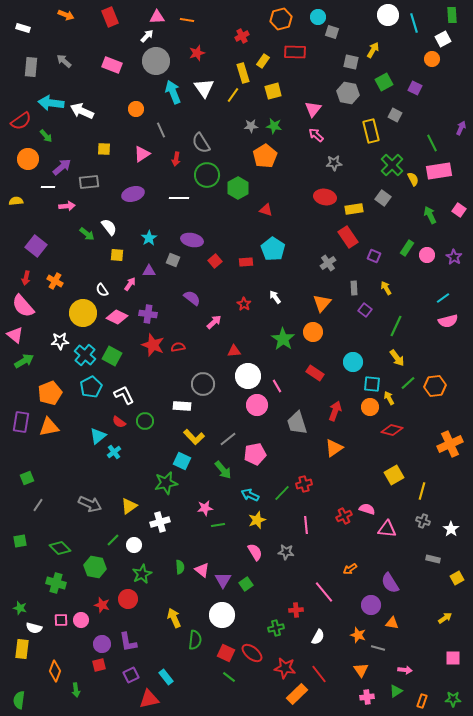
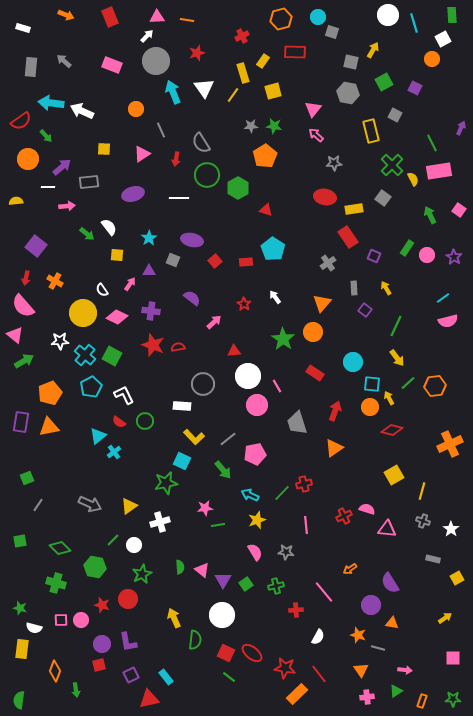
purple cross at (148, 314): moved 3 px right, 3 px up
green cross at (276, 628): moved 42 px up
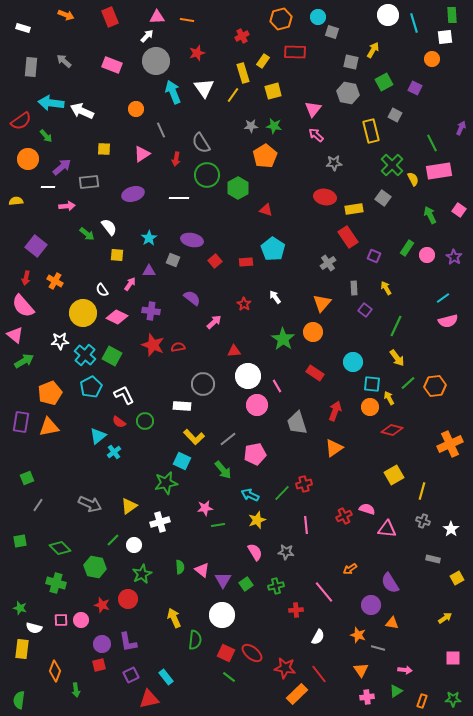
white square at (443, 39): moved 2 px right, 2 px up; rotated 21 degrees clockwise
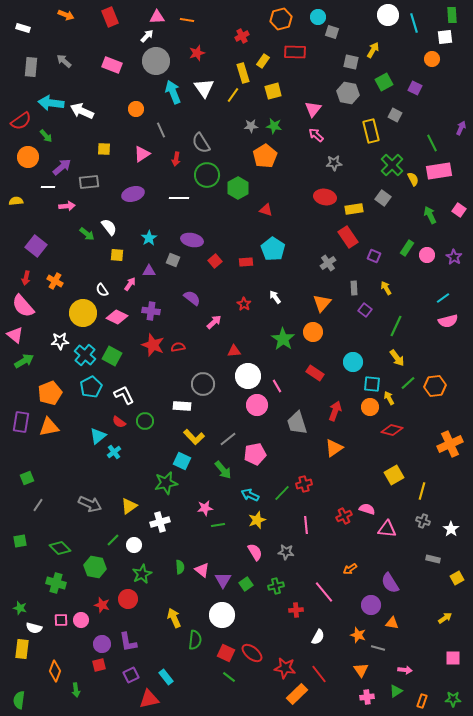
orange circle at (28, 159): moved 2 px up
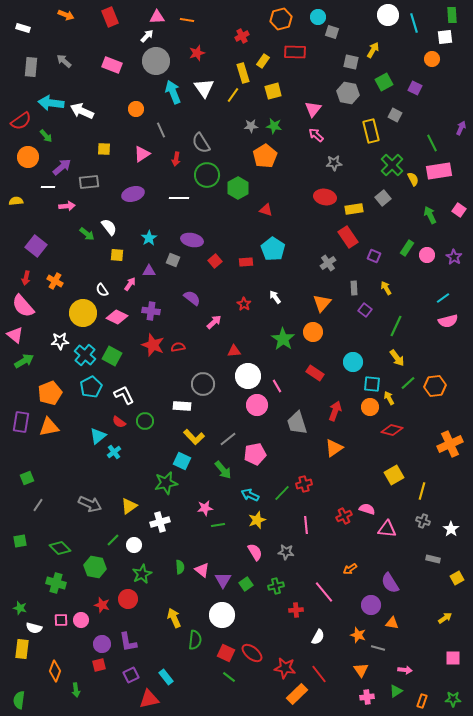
gray square at (383, 198): rotated 14 degrees clockwise
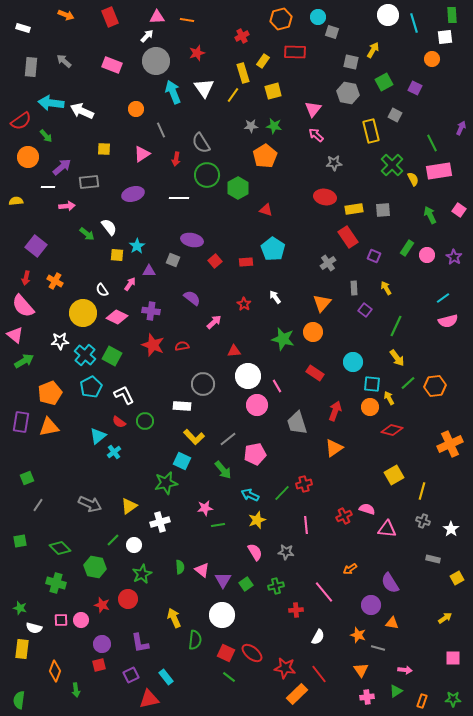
gray square at (383, 198): moved 12 px down; rotated 35 degrees clockwise
cyan star at (149, 238): moved 12 px left, 8 px down
green star at (283, 339): rotated 20 degrees counterclockwise
red semicircle at (178, 347): moved 4 px right, 1 px up
purple L-shape at (128, 642): moved 12 px right, 1 px down
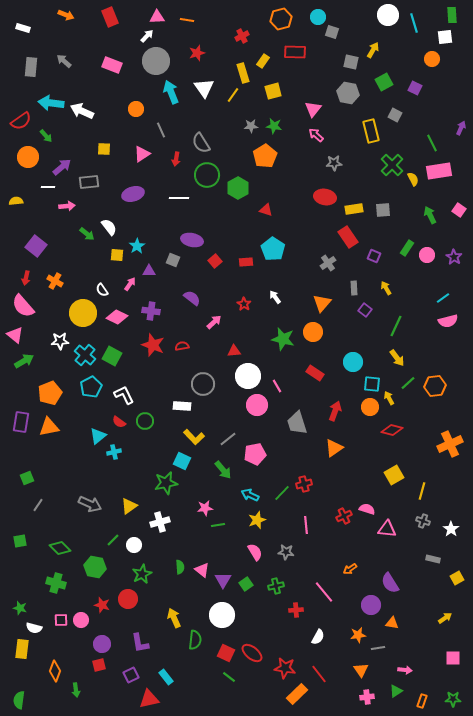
cyan arrow at (173, 92): moved 2 px left
cyan cross at (114, 452): rotated 24 degrees clockwise
orange star at (358, 635): rotated 28 degrees counterclockwise
gray line at (378, 648): rotated 24 degrees counterclockwise
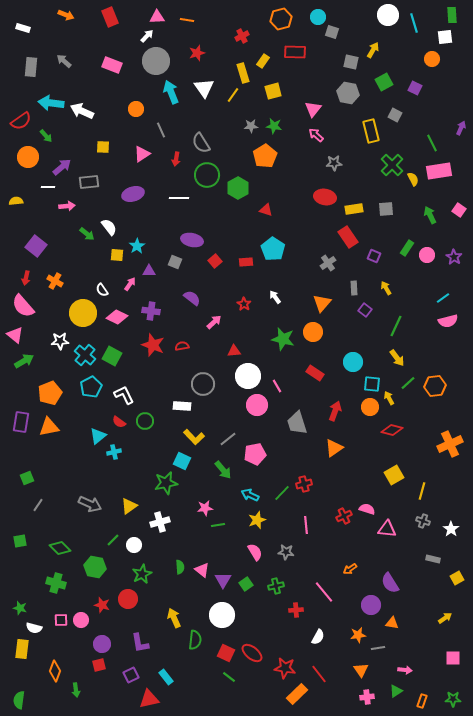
yellow square at (104, 149): moved 1 px left, 2 px up
gray square at (383, 210): moved 3 px right, 1 px up
gray square at (173, 260): moved 2 px right, 2 px down
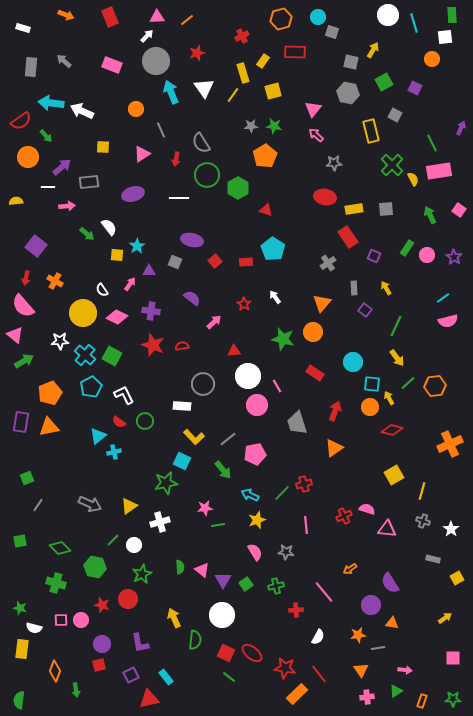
orange line at (187, 20): rotated 48 degrees counterclockwise
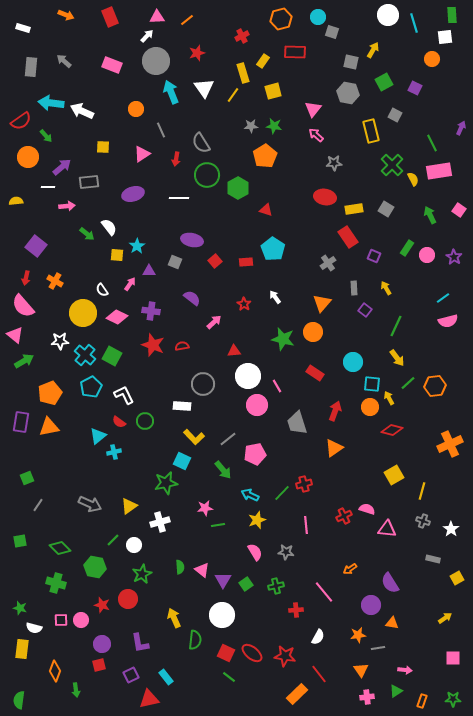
gray square at (386, 209): rotated 35 degrees clockwise
red star at (285, 668): moved 12 px up
